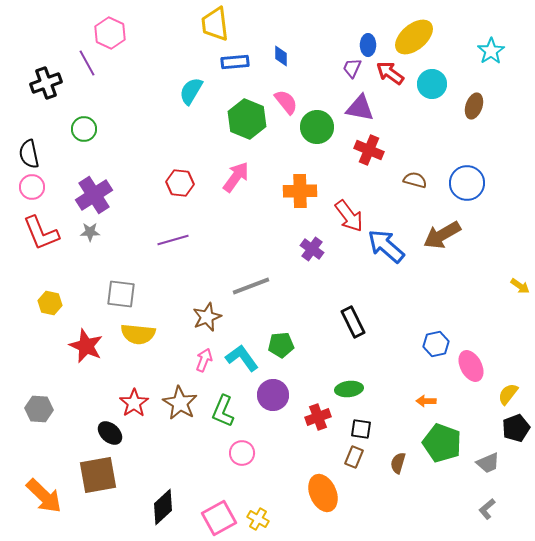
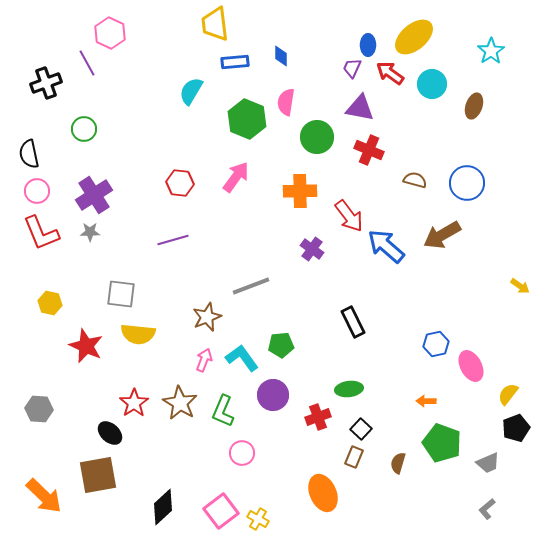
pink semicircle at (286, 102): rotated 132 degrees counterclockwise
green circle at (317, 127): moved 10 px down
pink circle at (32, 187): moved 5 px right, 4 px down
black square at (361, 429): rotated 35 degrees clockwise
pink square at (219, 518): moved 2 px right, 7 px up; rotated 8 degrees counterclockwise
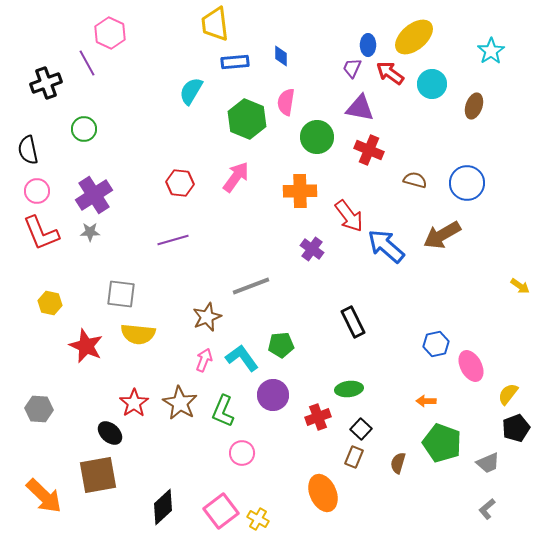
black semicircle at (29, 154): moved 1 px left, 4 px up
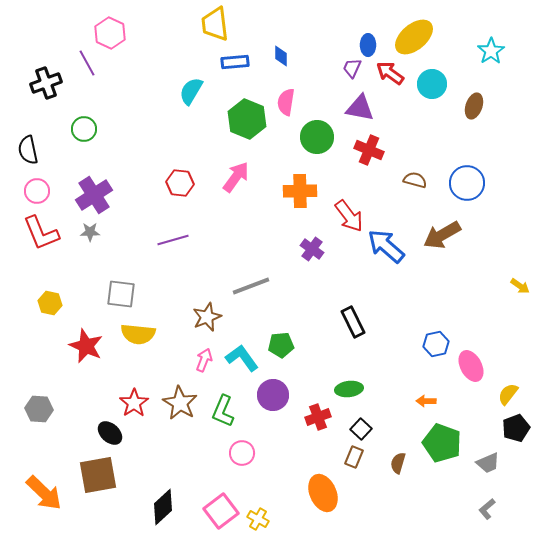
orange arrow at (44, 496): moved 3 px up
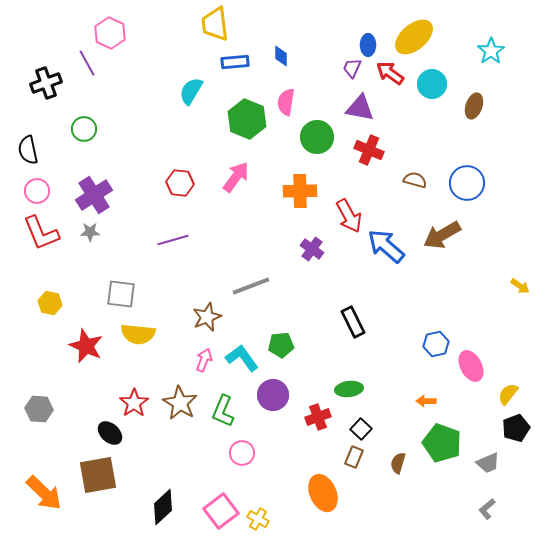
red arrow at (349, 216): rotated 8 degrees clockwise
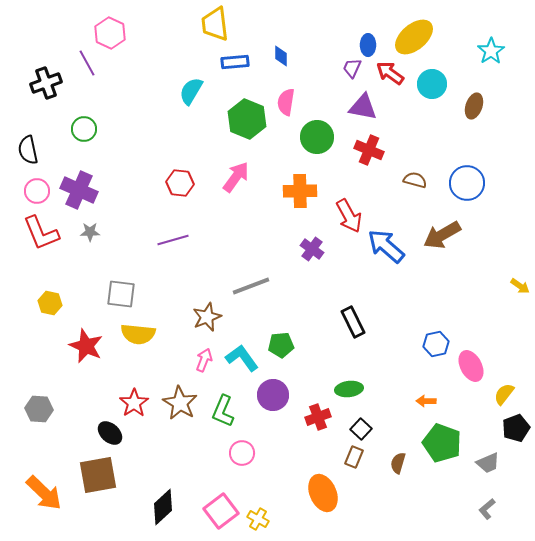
purple triangle at (360, 108): moved 3 px right, 1 px up
purple cross at (94, 195): moved 15 px left, 5 px up; rotated 33 degrees counterclockwise
yellow semicircle at (508, 394): moved 4 px left
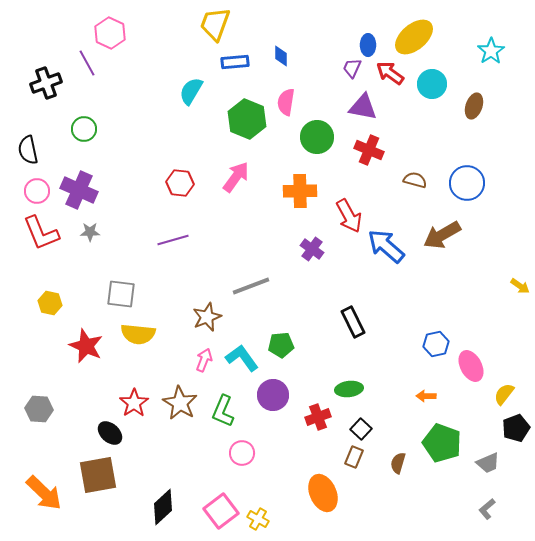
yellow trapezoid at (215, 24): rotated 27 degrees clockwise
orange arrow at (426, 401): moved 5 px up
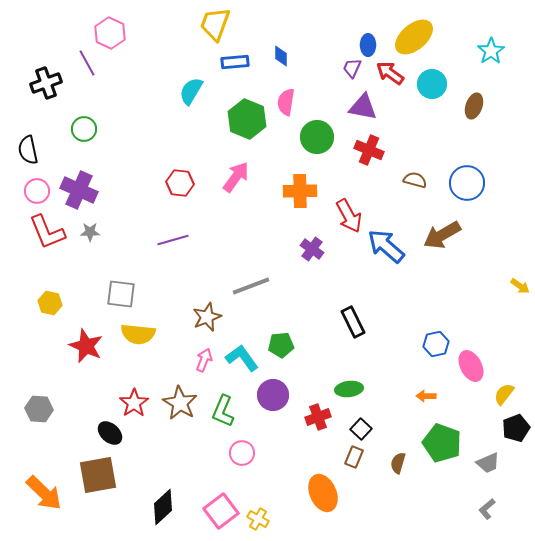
red L-shape at (41, 233): moved 6 px right, 1 px up
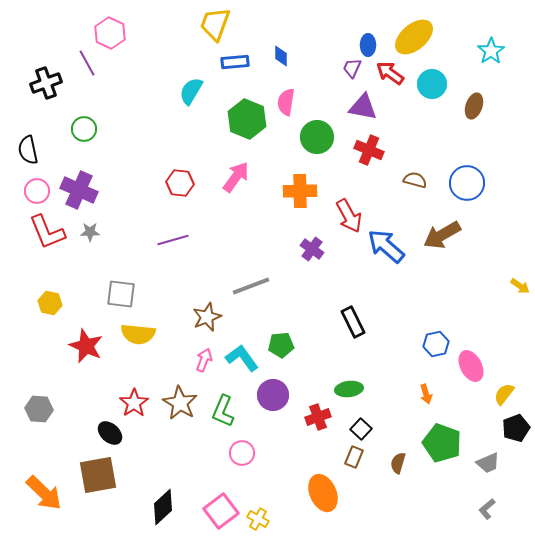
orange arrow at (426, 396): moved 2 px up; rotated 108 degrees counterclockwise
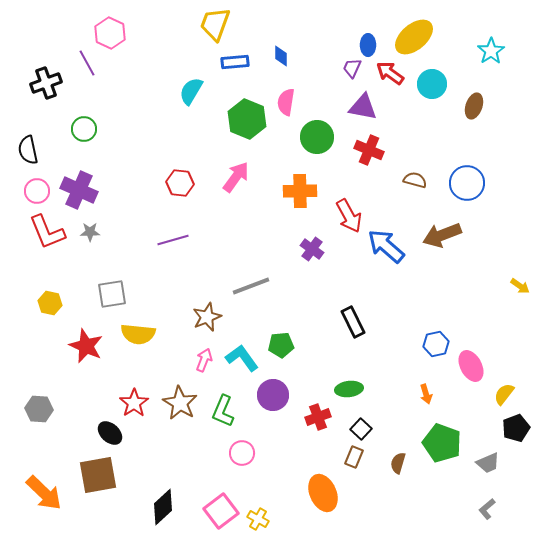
brown arrow at (442, 235): rotated 9 degrees clockwise
gray square at (121, 294): moved 9 px left; rotated 16 degrees counterclockwise
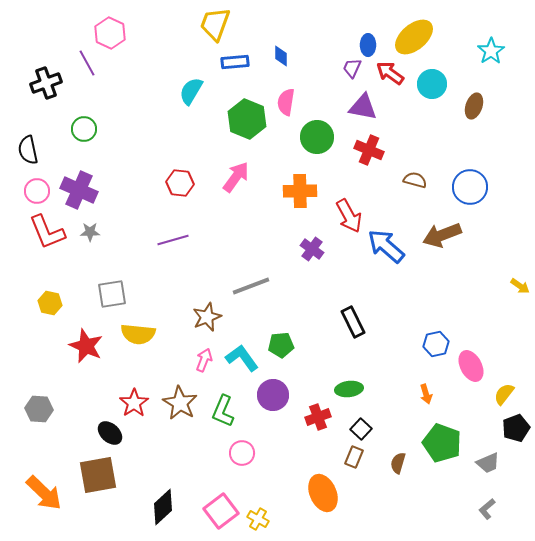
blue circle at (467, 183): moved 3 px right, 4 px down
